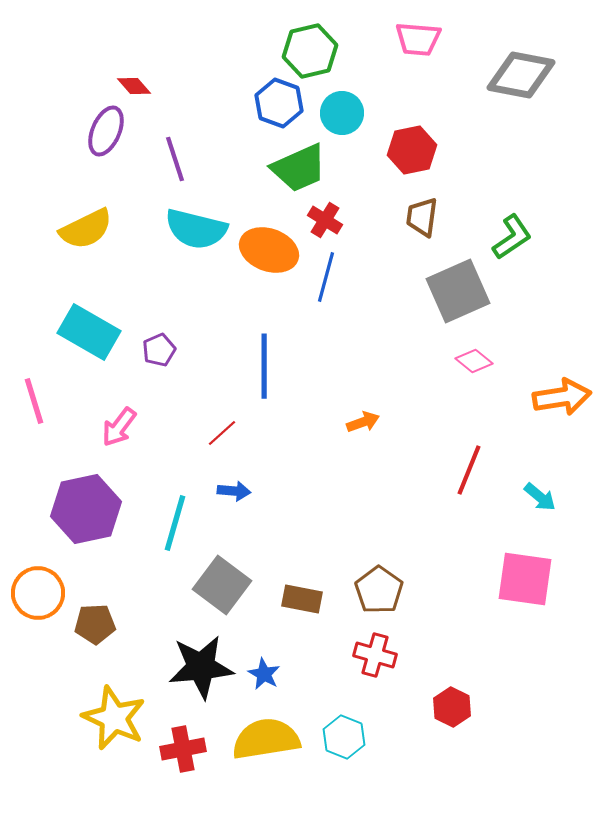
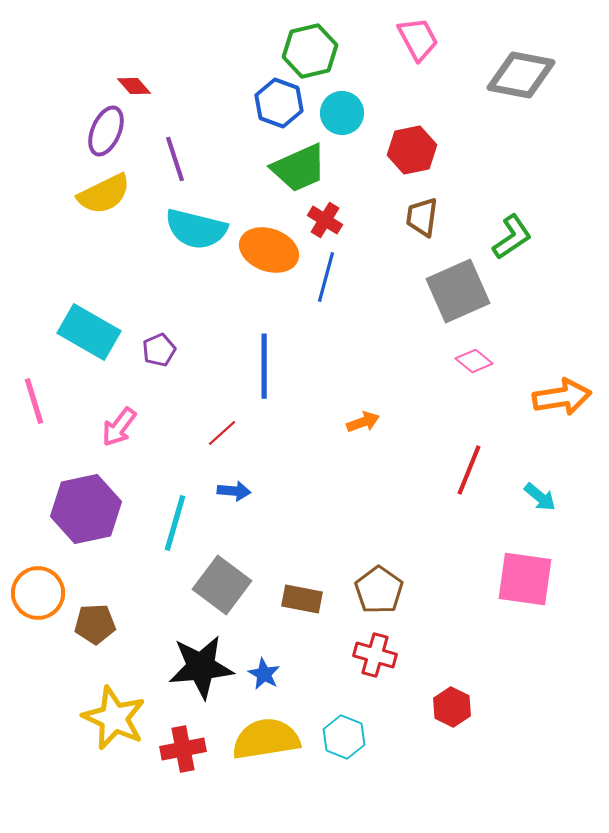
pink trapezoid at (418, 39): rotated 123 degrees counterclockwise
yellow semicircle at (86, 229): moved 18 px right, 35 px up
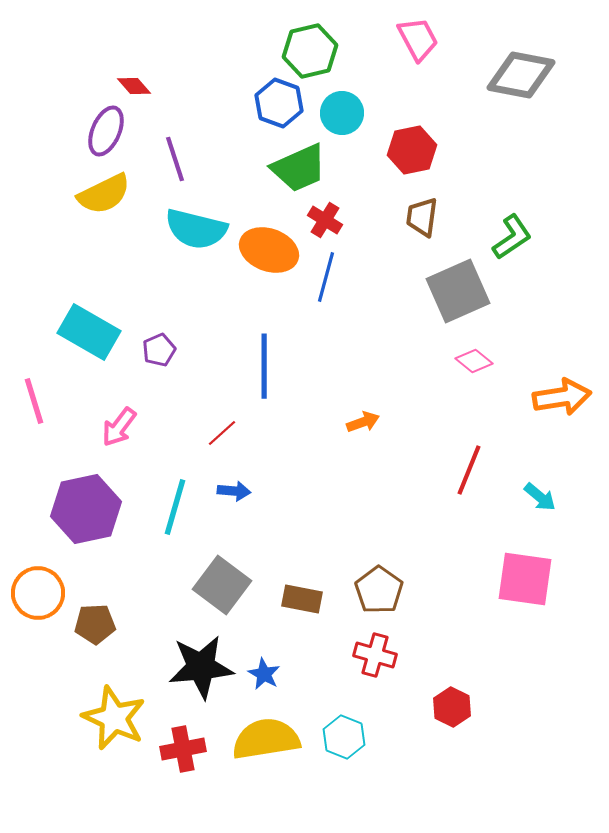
cyan line at (175, 523): moved 16 px up
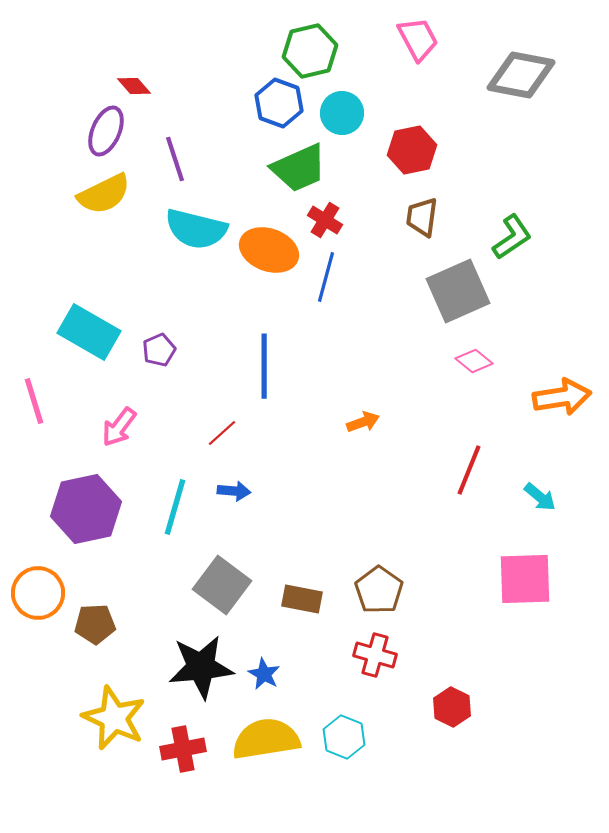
pink square at (525, 579): rotated 10 degrees counterclockwise
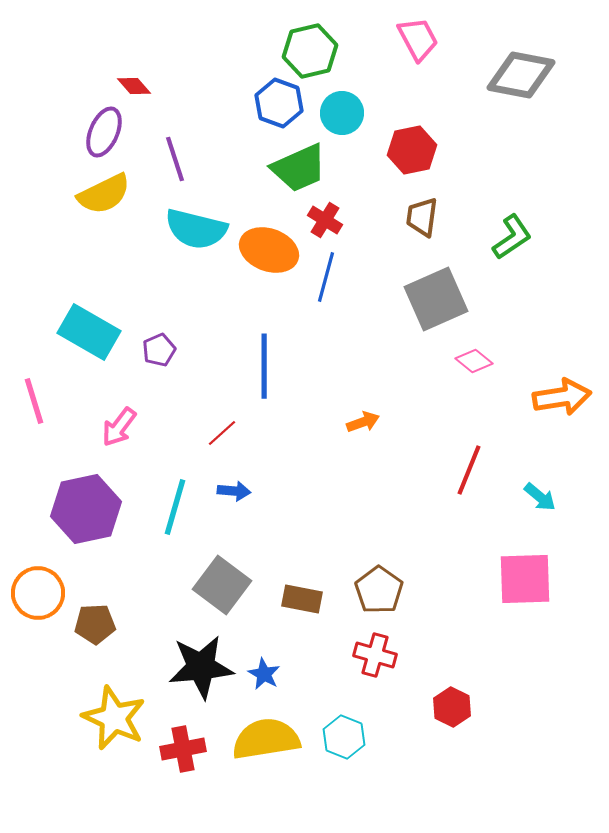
purple ellipse at (106, 131): moved 2 px left, 1 px down
gray square at (458, 291): moved 22 px left, 8 px down
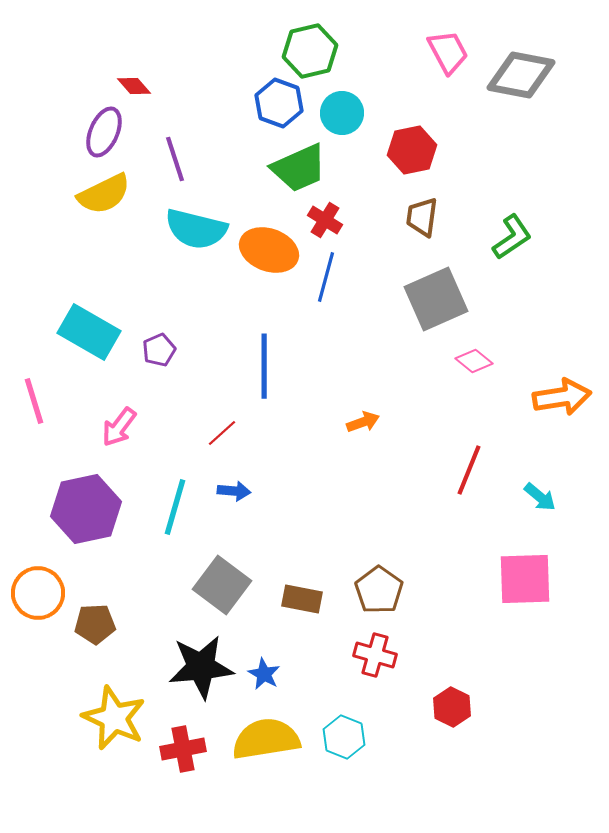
pink trapezoid at (418, 39): moved 30 px right, 13 px down
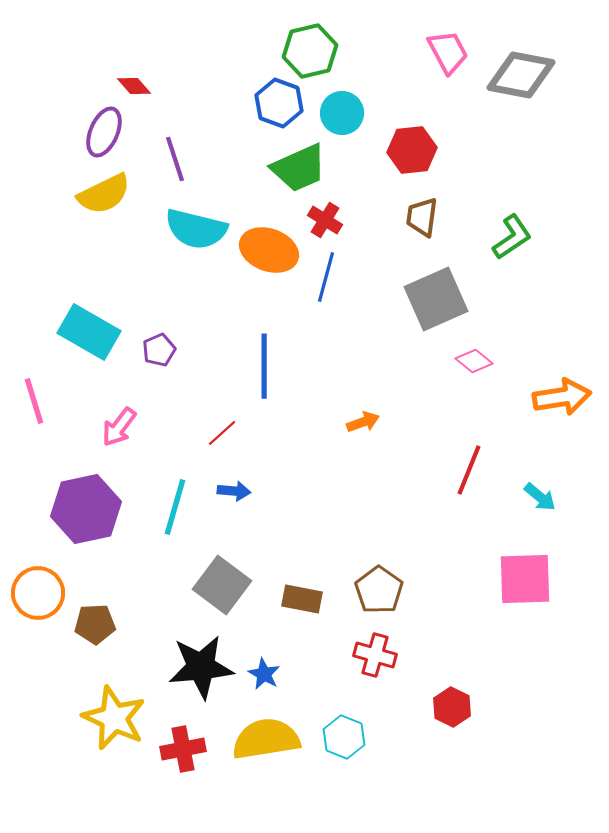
red hexagon at (412, 150): rotated 6 degrees clockwise
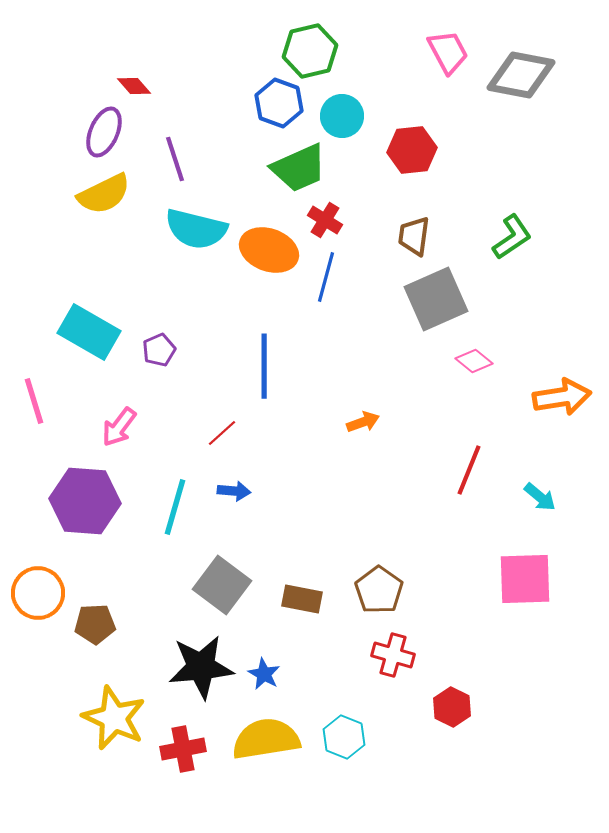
cyan circle at (342, 113): moved 3 px down
brown trapezoid at (422, 217): moved 8 px left, 19 px down
purple hexagon at (86, 509): moved 1 px left, 8 px up; rotated 16 degrees clockwise
red cross at (375, 655): moved 18 px right
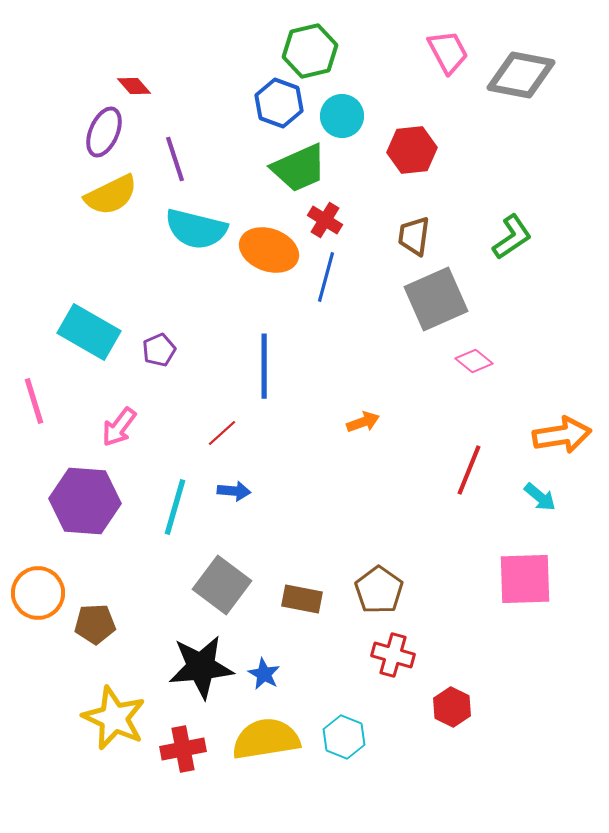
yellow semicircle at (104, 194): moved 7 px right, 1 px down
orange arrow at (562, 397): moved 38 px down
